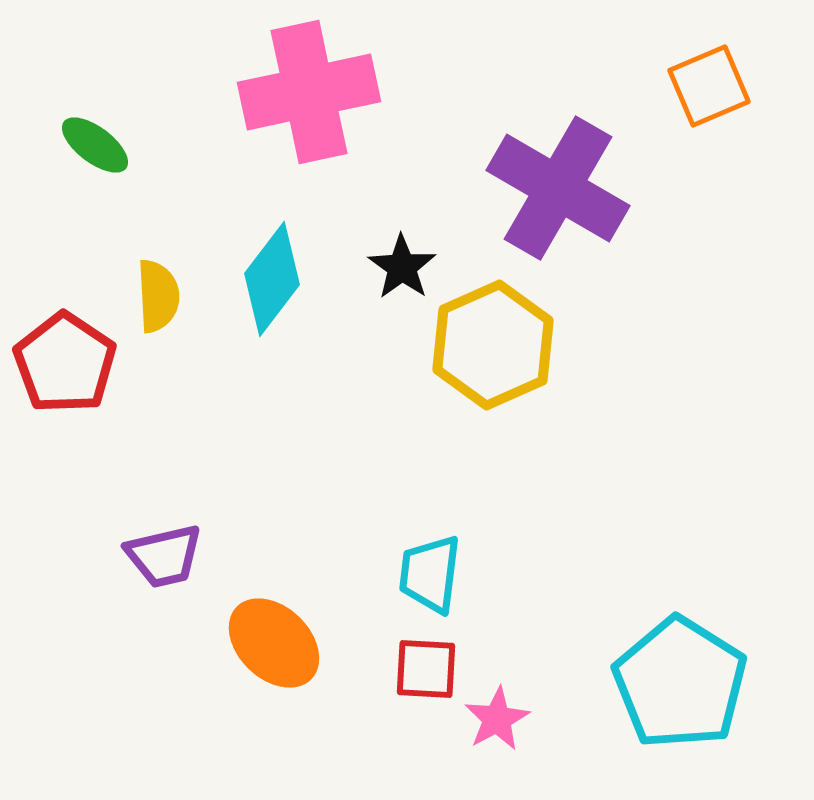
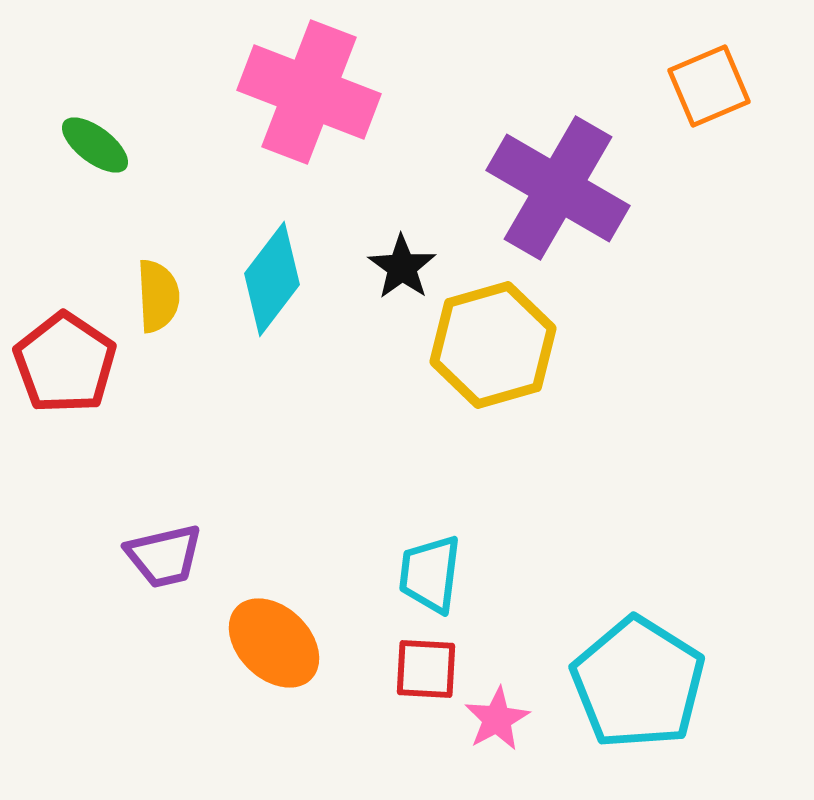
pink cross: rotated 33 degrees clockwise
yellow hexagon: rotated 8 degrees clockwise
cyan pentagon: moved 42 px left
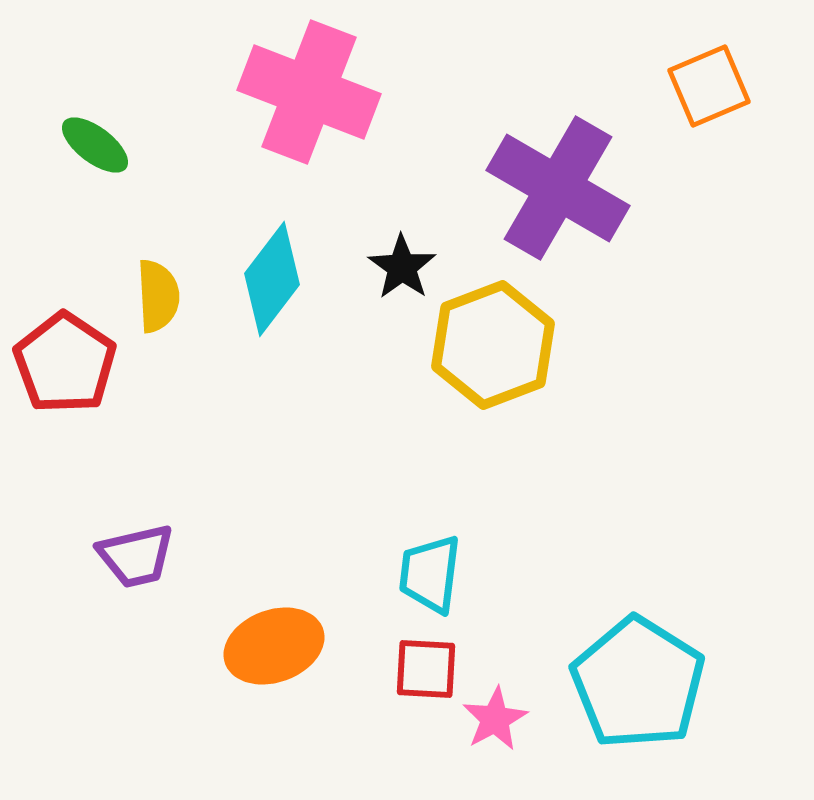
yellow hexagon: rotated 5 degrees counterclockwise
purple trapezoid: moved 28 px left
orange ellipse: moved 3 px down; rotated 64 degrees counterclockwise
pink star: moved 2 px left
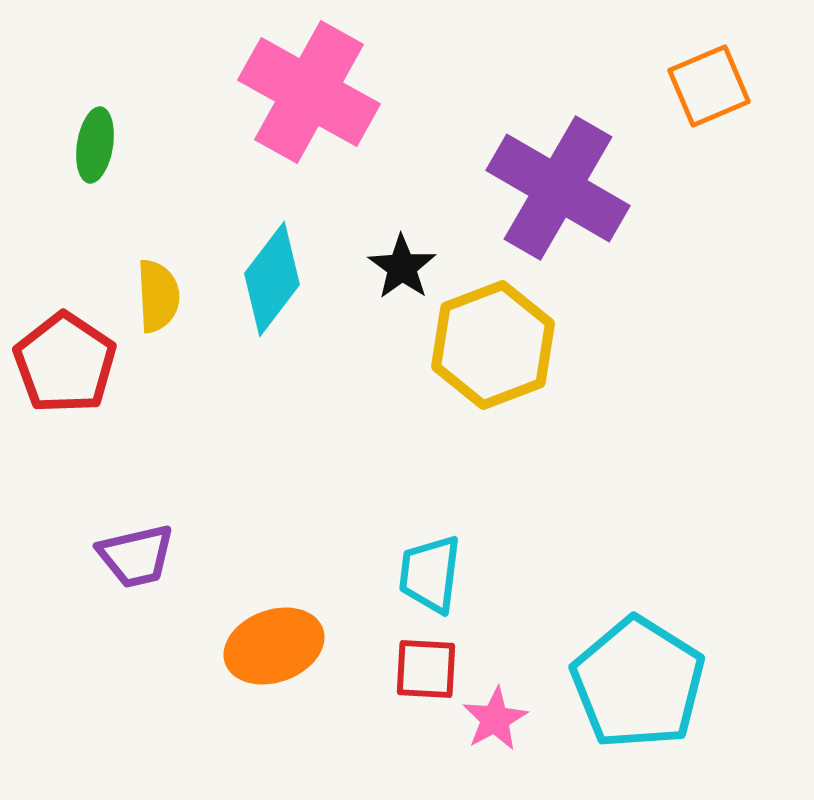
pink cross: rotated 8 degrees clockwise
green ellipse: rotated 62 degrees clockwise
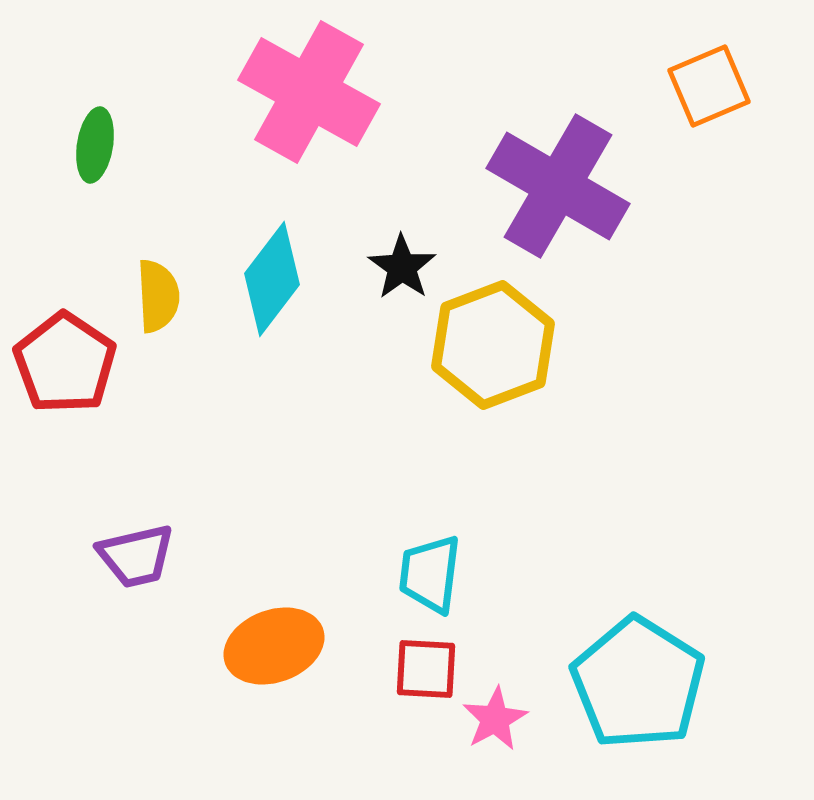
purple cross: moved 2 px up
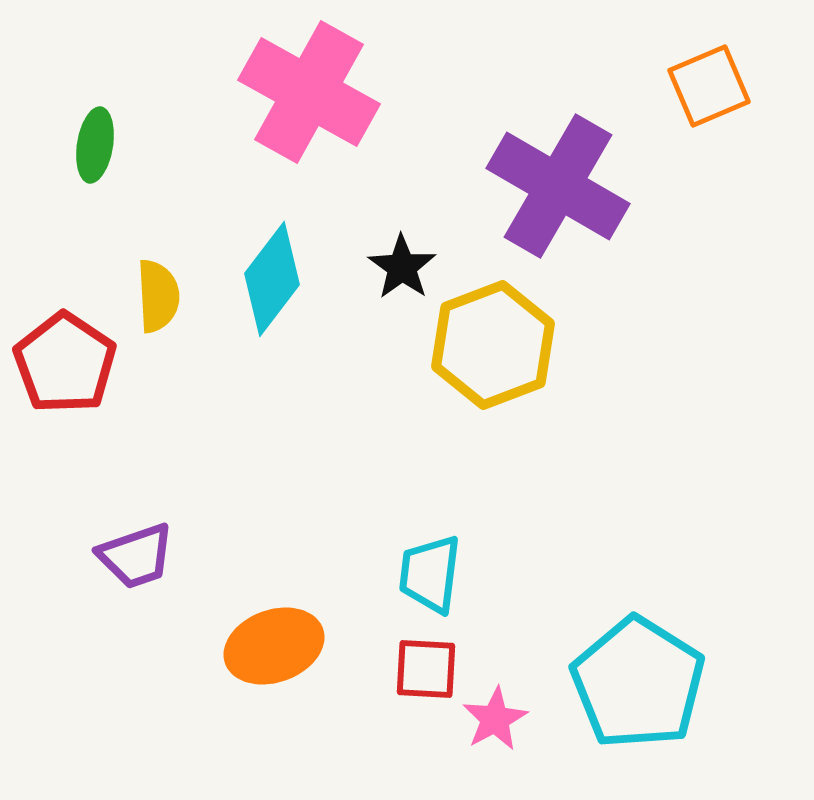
purple trapezoid: rotated 6 degrees counterclockwise
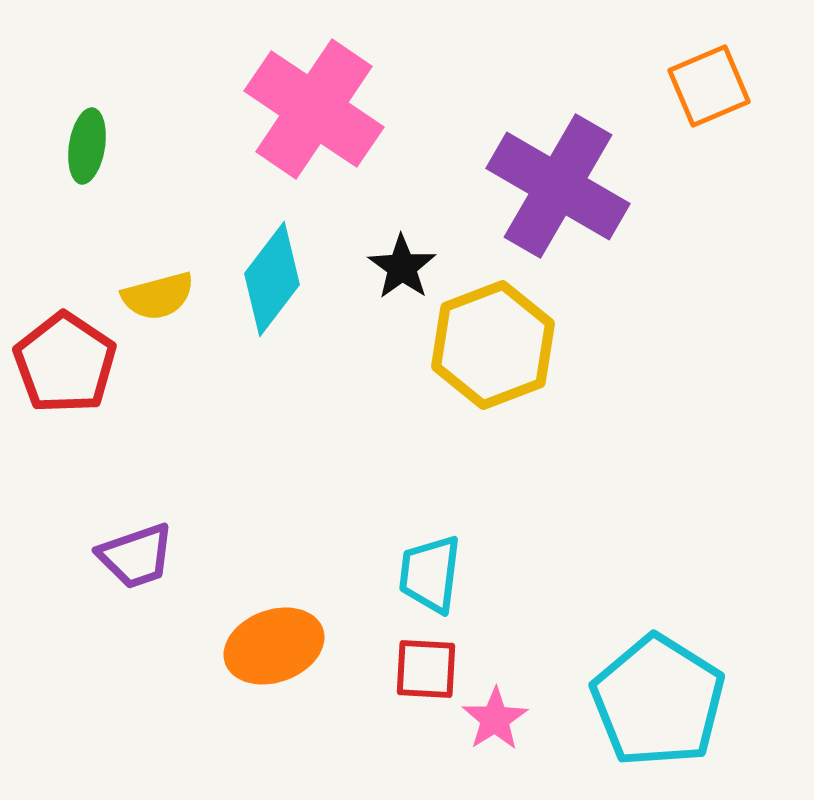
pink cross: moved 5 px right, 17 px down; rotated 5 degrees clockwise
green ellipse: moved 8 px left, 1 px down
yellow semicircle: rotated 78 degrees clockwise
cyan pentagon: moved 20 px right, 18 px down
pink star: rotated 4 degrees counterclockwise
